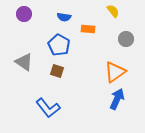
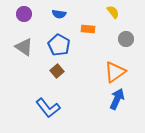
yellow semicircle: moved 1 px down
blue semicircle: moved 5 px left, 3 px up
gray triangle: moved 15 px up
brown square: rotated 32 degrees clockwise
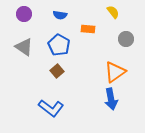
blue semicircle: moved 1 px right, 1 px down
blue arrow: moved 6 px left; rotated 145 degrees clockwise
blue L-shape: moved 3 px right; rotated 15 degrees counterclockwise
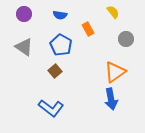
orange rectangle: rotated 56 degrees clockwise
blue pentagon: moved 2 px right
brown square: moved 2 px left
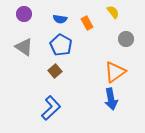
blue semicircle: moved 4 px down
orange rectangle: moved 1 px left, 6 px up
blue L-shape: rotated 80 degrees counterclockwise
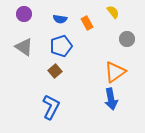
gray circle: moved 1 px right
blue pentagon: moved 1 px down; rotated 25 degrees clockwise
blue L-shape: moved 1 px up; rotated 20 degrees counterclockwise
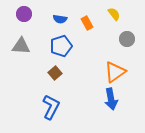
yellow semicircle: moved 1 px right, 2 px down
gray triangle: moved 3 px left, 1 px up; rotated 30 degrees counterclockwise
brown square: moved 2 px down
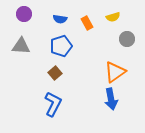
yellow semicircle: moved 1 px left, 3 px down; rotated 112 degrees clockwise
blue L-shape: moved 2 px right, 3 px up
